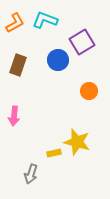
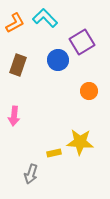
cyan L-shape: moved 2 px up; rotated 25 degrees clockwise
yellow star: moved 3 px right; rotated 12 degrees counterclockwise
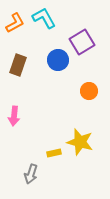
cyan L-shape: moved 1 px left; rotated 15 degrees clockwise
yellow star: rotated 12 degrees clockwise
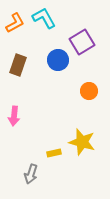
yellow star: moved 2 px right
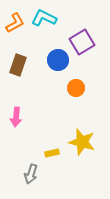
cyan L-shape: rotated 35 degrees counterclockwise
orange circle: moved 13 px left, 3 px up
pink arrow: moved 2 px right, 1 px down
yellow rectangle: moved 2 px left
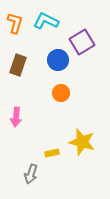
cyan L-shape: moved 2 px right, 3 px down
orange L-shape: rotated 45 degrees counterclockwise
orange circle: moved 15 px left, 5 px down
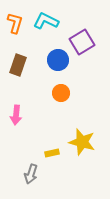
pink arrow: moved 2 px up
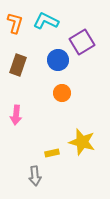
orange circle: moved 1 px right
gray arrow: moved 4 px right, 2 px down; rotated 24 degrees counterclockwise
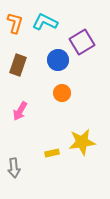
cyan L-shape: moved 1 px left, 1 px down
pink arrow: moved 4 px right, 4 px up; rotated 24 degrees clockwise
yellow star: rotated 24 degrees counterclockwise
gray arrow: moved 21 px left, 8 px up
